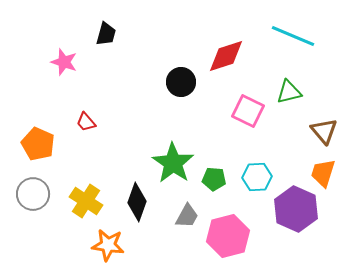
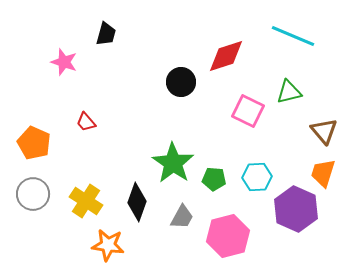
orange pentagon: moved 4 px left, 1 px up
gray trapezoid: moved 5 px left, 1 px down
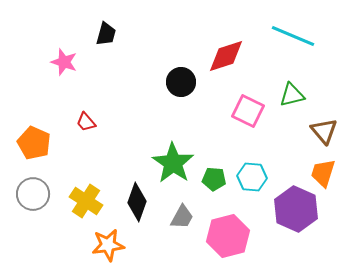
green triangle: moved 3 px right, 3 px down
cyan hexagon: moved 5 px left; rotated 8 degrees clockwise
orange star: rotated 16 degrees counterclockwise
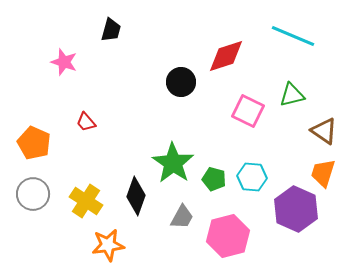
black trapezoid: moved 5 px right, 4 px up
brown triangle: rotated 16 degrees counterclockwise
green pentagon: rotated 10 degrees clockwise
black diamond: moved 1 px left, 6 px up
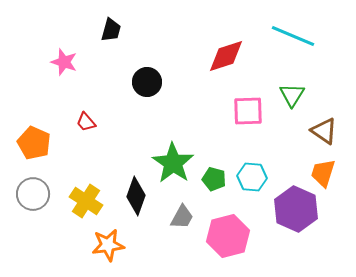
black circle: moved 34 px left
green triangle: rotated 44 degrees counterclockwise
pink square: rotated 28 degrees counterclockwise
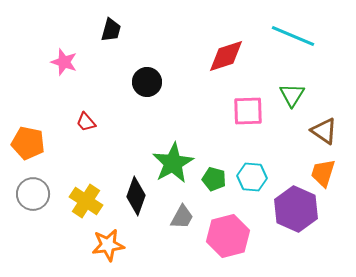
orange pentagon: moved 6 px left; rotated 12 degrees counterclockwise
green star: rotated 9 degrees clockwise
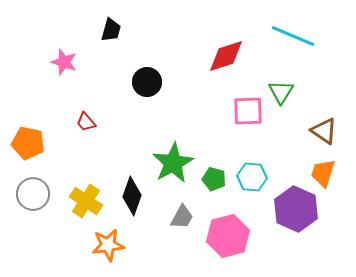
green triangle: moved 11 px left, 3 px up
black diamond: moved 4 px left
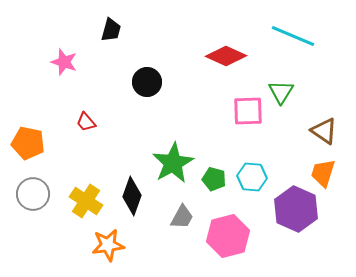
red diamond: rotated 42 degrees clockwise
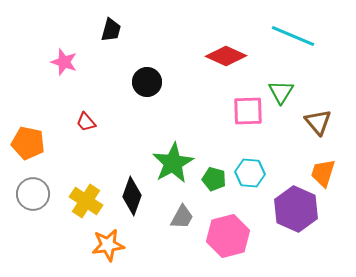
brown triangle: moved 6 px left, 9 px up; rotated 16 degrees clockwise
cyan hexagon: moved 2 px left, 4 px up
